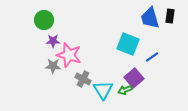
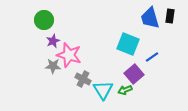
purple star: rotated 24 degrees counterclockwise
purple square: moved 4 px up
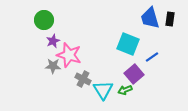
black rectangle: moved 3 px down
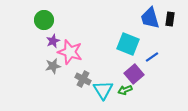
pink star: moved 1 px right, 3 px up
gray star: rotated 14 degrees counterclockwise
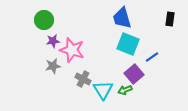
blue trapezoid: moved 28 px left
purple star: rotated 16 degrees clockwise
pink star: moved 2 px right, 2 px up
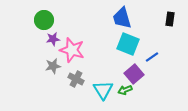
purple star: moved 2 px up
gray cross: moved 7 px left
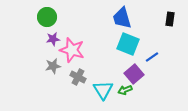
green circle: moved 3 px right, 3 px up
gray cross: moved 2 px right, 2 px up
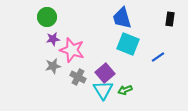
blue line: moved 6 px right
purple square: moved 29 px left, 1 px up
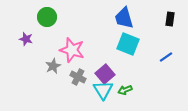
blue trapezoid: moved 2 px right
purple star: moved 27 px left; rotated 24 degrees clockwise
blue line: moved 8 px right
gray star: rotated 14 degrees counterclockwise
purple square: moved 1 px down
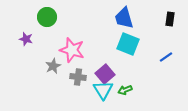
gray cross: rotated 21 degrees counterclockwise
